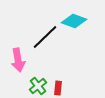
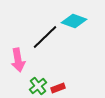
red rectangle: rotated 64 degrees clockwise
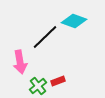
pink arrow: moved 2 px right, 2 px down
red rectangle: moved 7 px up
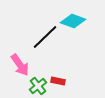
cyan diamond: moved 1 px left
pink arrow: moved 3 px down; rotated 25 degrees counterclockwise
red rectangle: rotated 32 degrees clockwise
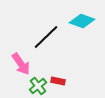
cyan diamond: moved 9 px right
black line: moved 1 px right
pink arrow: moved 1 px right, 1 px up
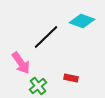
pink arrow: moved 1 px up
red rectangle: moved 13 px right, 3 px up
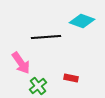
black line: rotated 40 degrees clockwise
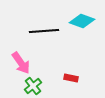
black line: moved 2 px left, 6 px up
green cross: moved 5 px left
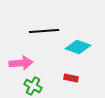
cyan diamond: moved 4 px left, 26 px down
pink arrow: rotated 60 degrees counterclockwise
green cross: rotated 24 degrees counterclockwise
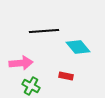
cyan diamond: rotated 30 degrees clockwise
red rectangle: moved 5 px left, 2 px up
green cross: moved 2 px left
